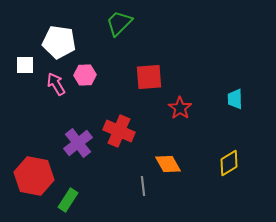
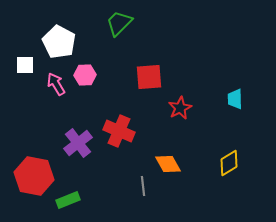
white pentagon: rotated 20 degrees clockwise
red star: rotated 10 degrees clockwise
green rectangle: rotated 35 degrees clockwise
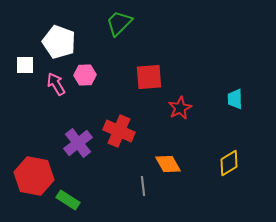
white pentagon: rotated 8 degrees counterclockwise
green rectangle: rotated 55 degrees clockwise
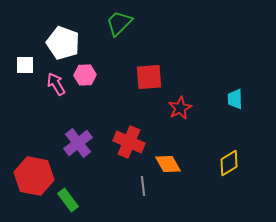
white pentagon: moved 4 px right, 1 px down
red cross: moved 10 px right, 11 px down
green rectangle: rotated 20 degrees clockwise
